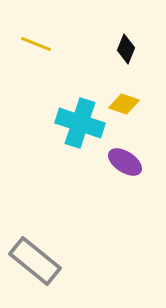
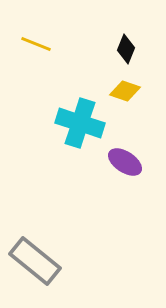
yellow diamond: moved 1 px right, 13 px up
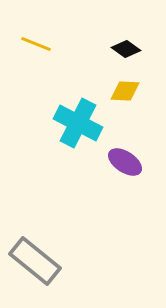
black diamond: rotated 76 degrees counterclockwise
yellow diamond: rotated 16 degrees counterclockwise
cyan cross: moved 2 px left; rotated 9 degrees clockwise
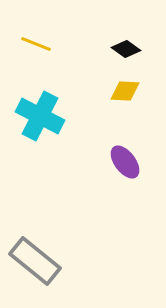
cyan cross: moved 38 px left, 7 px up
purple ellipse: rotated 20 degrees clockwise
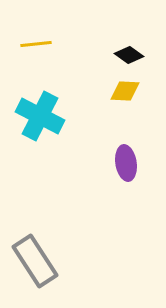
yellow line: rotated 28 degrees counterclockwise
black diamond: moved 3 px right, 6 px down
purple ellipse: moved 1 px right, 1 px down; rotated 28 degrees clockwise
gray rectangle: rotated 18 degrees clockwise
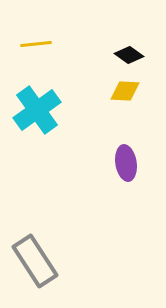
cyan cross: moved 3 px left, 6 px up; rotated 27 degrees clockwise
